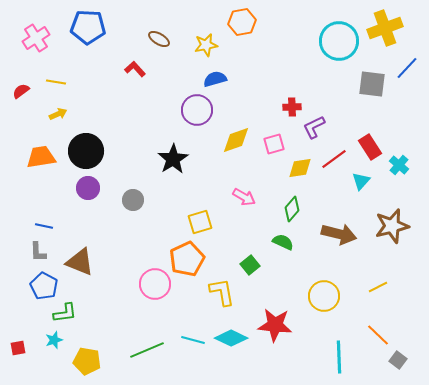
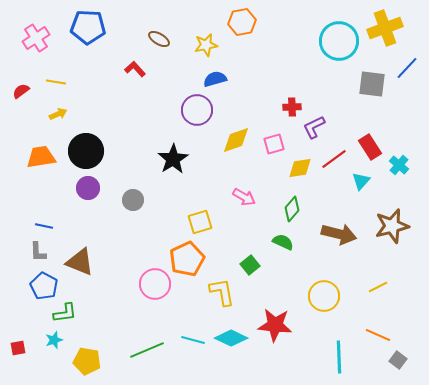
orange line at (378, 335): rotated 20 degrees counterclockwise
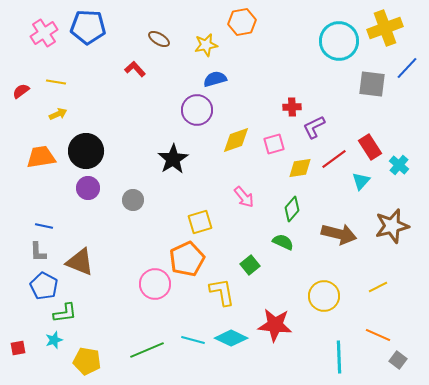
pink cross at (36, 38): moved 8 px right, 5 px up
pink arrow at (244, 197): rotated 20 degrees clockwise
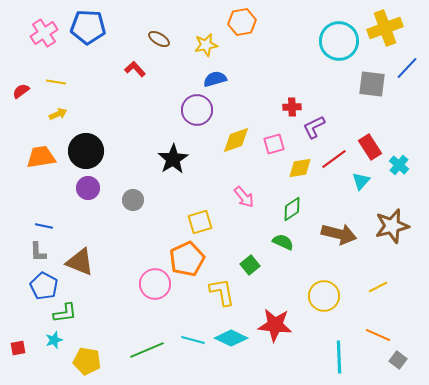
green diamond at (292, 209): rotated 15 degrees clockwise
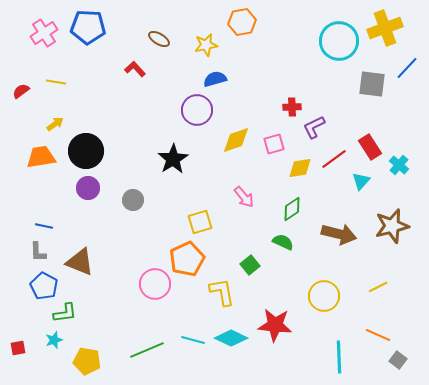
yellow arrow at (58, 114): moved 3 px left, 10 px down; rotated 12 degrees counterclockwise
